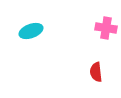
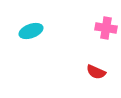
red semicircle: rotated 60 degrees counterclockwise
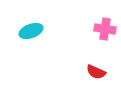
pink cross: moved 1 px left, 1 px down
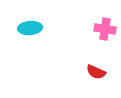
cyan ellipse: moved 1 px left, 3 px up; rotated 15 degrees clockwise
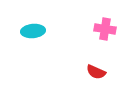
cyan ellipse: moved 3 px right, 3 px down
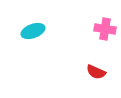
cyan ellipse: rotated 15 degrees counterclockwise
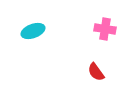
red semicircle: rotated 30 degrees clockwise
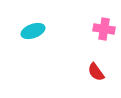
pink cross: moved 1 px left
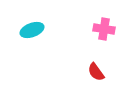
cyan ellipse: moved 1 px left, 1 px up
